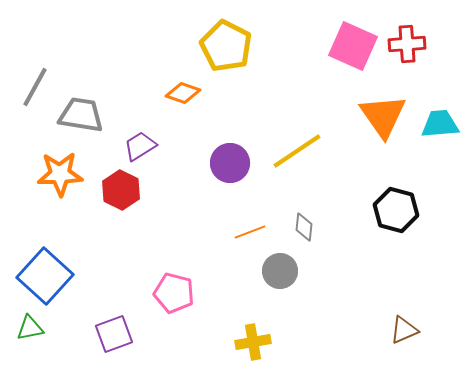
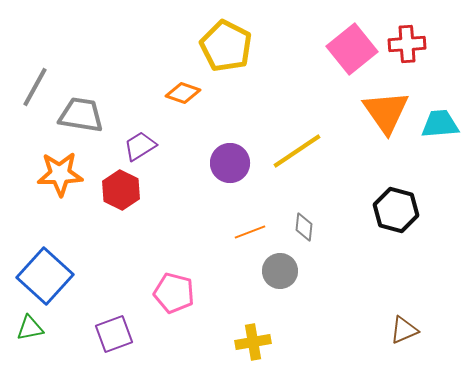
pink square: moved 1 px left, 3 px down; rotated 27 degrees clockwise
orange triangle: moved 3 px right, 4 px up
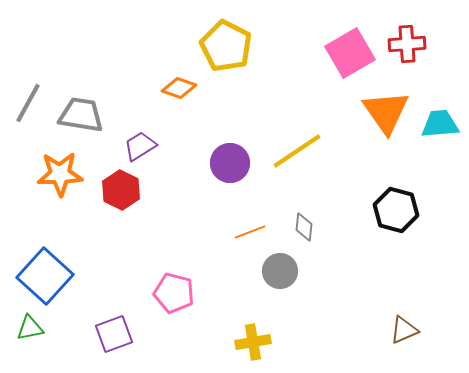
pink square: moved 2 px left, 4 px down; rotated 9 degrees clockwise
gray line: moved 7 px left, 16 px down
orange diamond: moved 4 px left, 5 px up
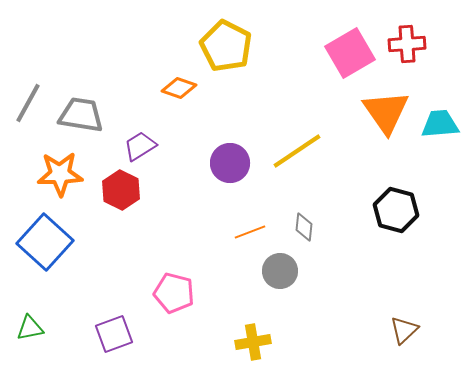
blue square: moved 34 px up
brown triangle: rotated 20 degrees counterclockwise
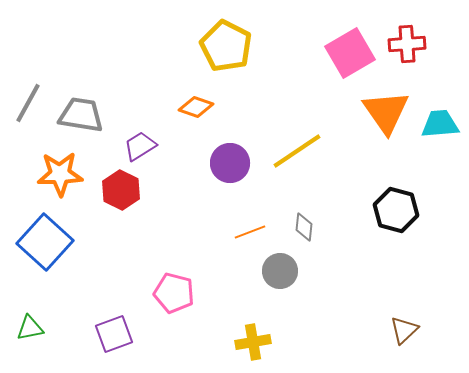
orange diamond: moved 17 px right, 19 px down
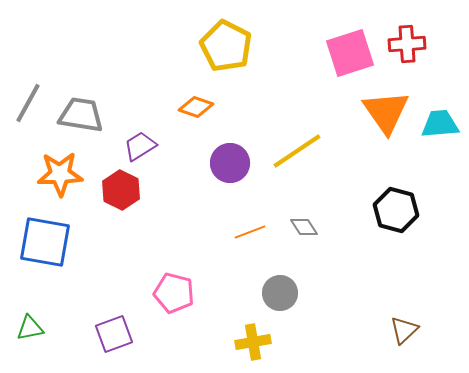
pink square: rotated 12 degrees clockwise
gray diamond: rotated 40 degrees counterclockwise
blue square: rotated 32 degrees counterclockwise
gray circle: moved 22 px down
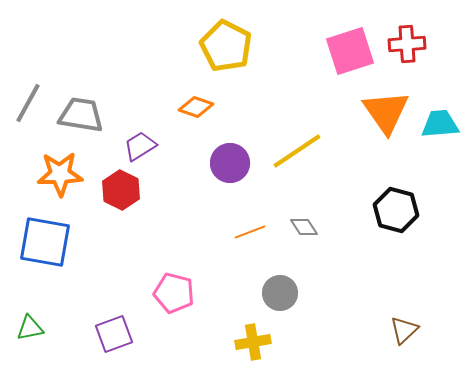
pink square: moved 2 px up
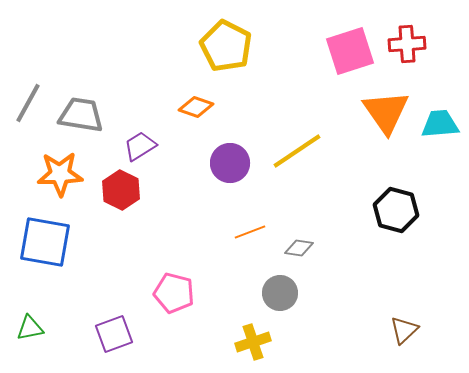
gray diamond: moved 5 px left, 21 px down; rotated 48 degrees counterclockwise
yellow cross: rotated 8 degrees counterclockwise
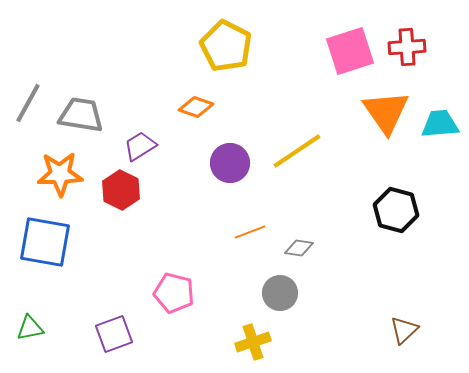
red cross: moved 3 px down
